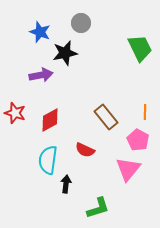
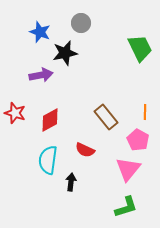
black arrow: moved 5 px right, 2 px up
green L-shape: moved 28 px right, 1 px up
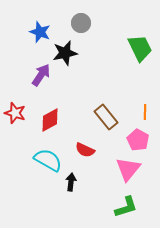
purple arrow: rotated 45 degrees counterclockwise
cyan semicircle: rotated 112 degrees clockwise
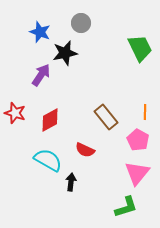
pink triangle: moved 9 px right, 4 px down
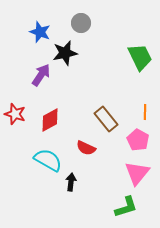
green trapezoid: moved 9 px down
red star: moved 1 px down
brown rectangle: moved 2 px down
red semicircle: moved 1 px right, 2 px up
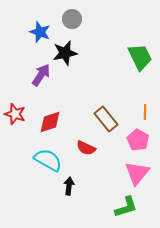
gray circle: moved 9 px left, 4 px up
red diamond: moved 2 px down; rotated 10 degrees clockwise
black arrow: moved 2 px left, 4 px down
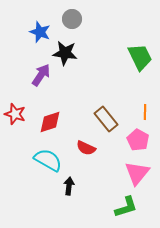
black star: rotated 20 degrees clockwise
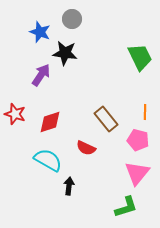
pink pentagon: rotated 15 degrees counterclockwise
